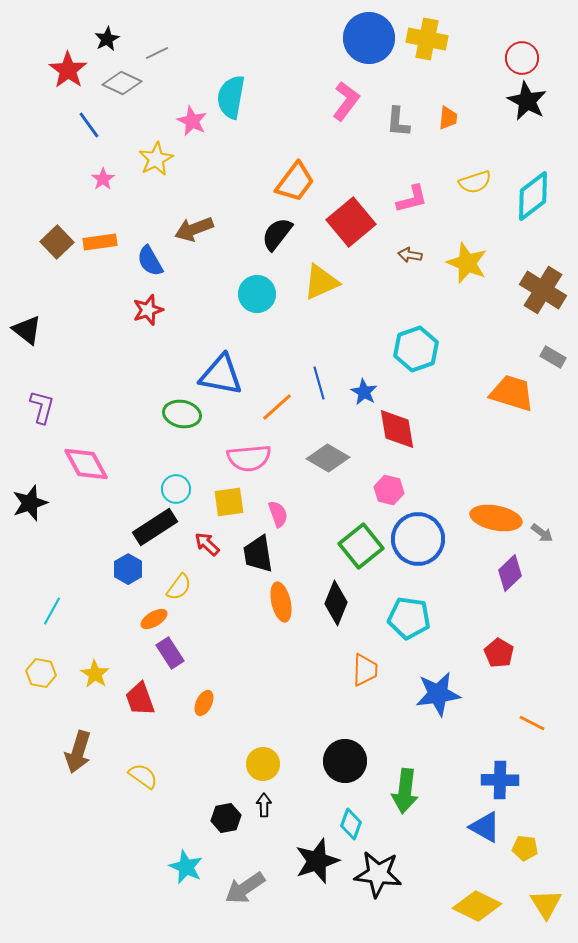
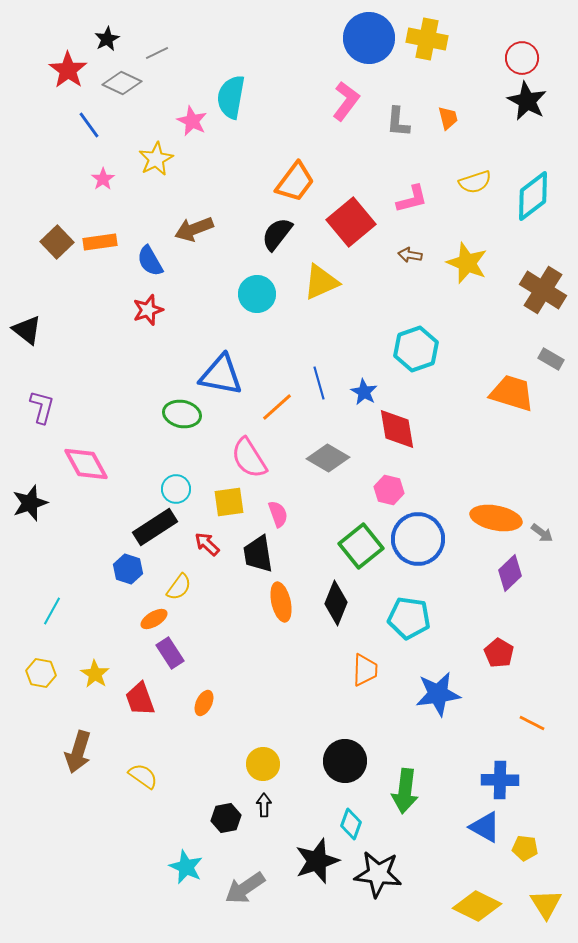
orange trapezoid at (448, 118): rotated 20 degrees counterclockwise
gray rectangle at (553, 357): moved 2 px left, 2 px down
pink semicircle at (249, 458): rotated 63 degrees clockwise
blue hexagon at (128, 569): rotated 12 degrees counterclockwise
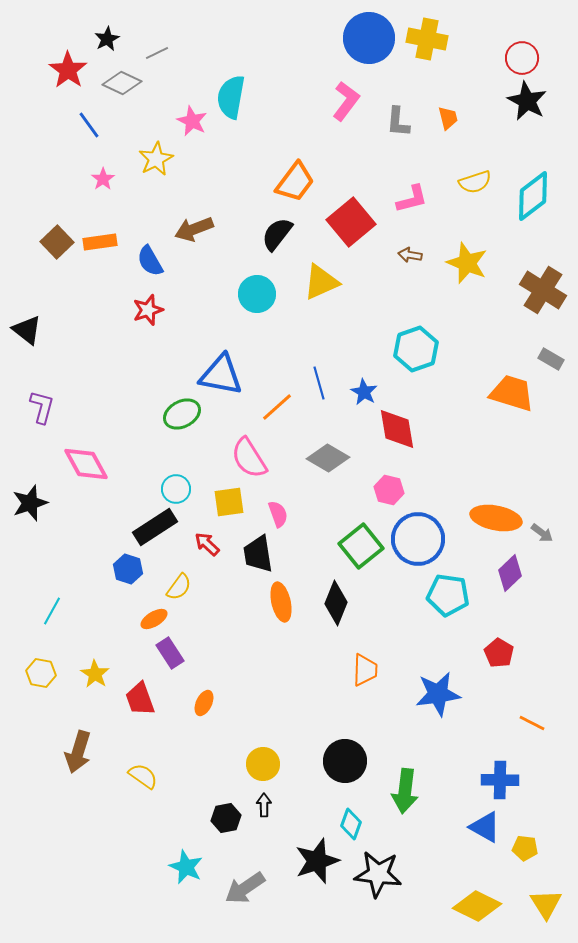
green ellipse at (182, 414): rotated 39 degrees counterclockwise
cyan pentagon at (409, 618): moved 39 px right, 23 px up
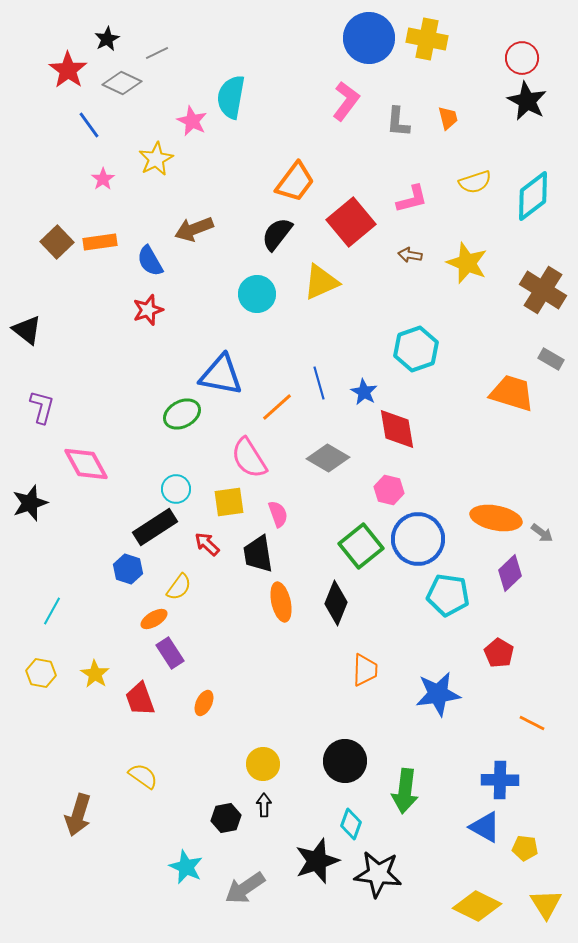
brown arrow at (78, 752): moved 63 px down
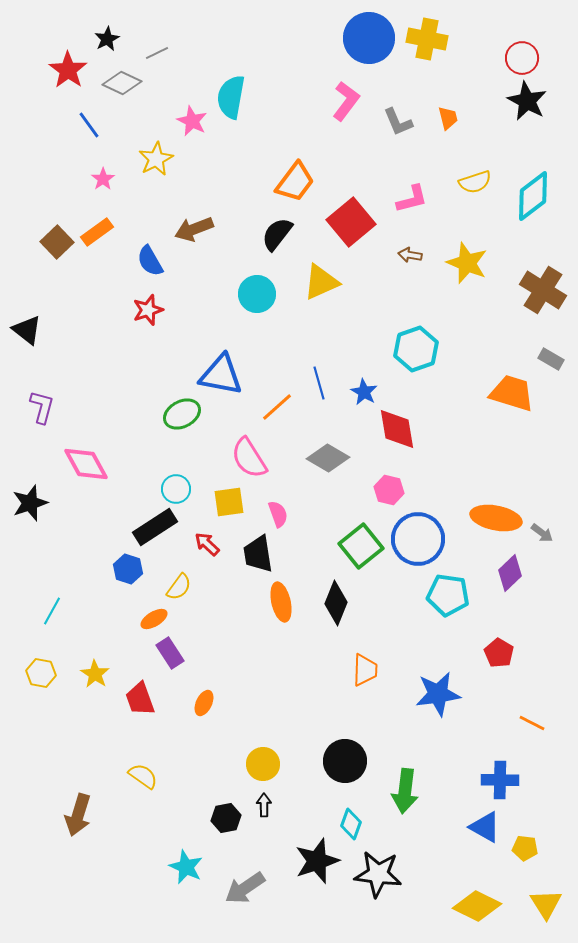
gray L-shape at (398, 122): rotated 28 degrees counterclockwise
orange rectangle at (100, 242): moved 3 px left, 10 px up; rotated 28 degrees counterclockwise
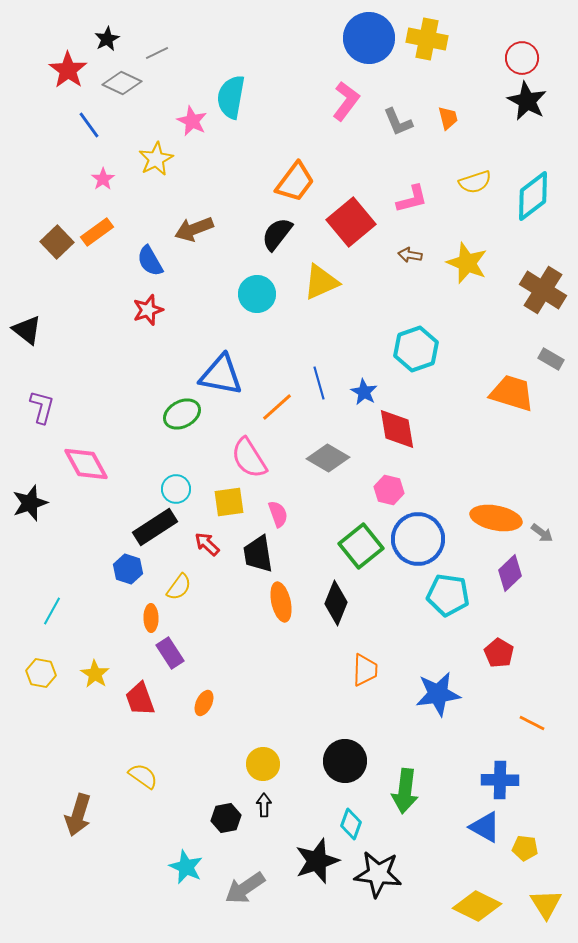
orange ellipse at (154, 619): moved 3 px left, 1 px up; rotated 60 degrees counterclockwise
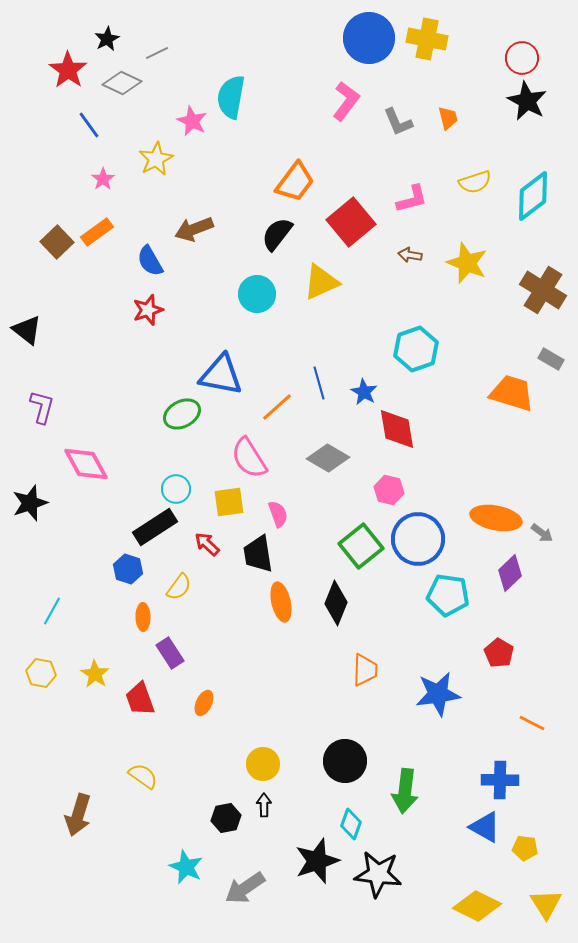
orange ellipse at (151, 618): moved 8 px left, 1 px up
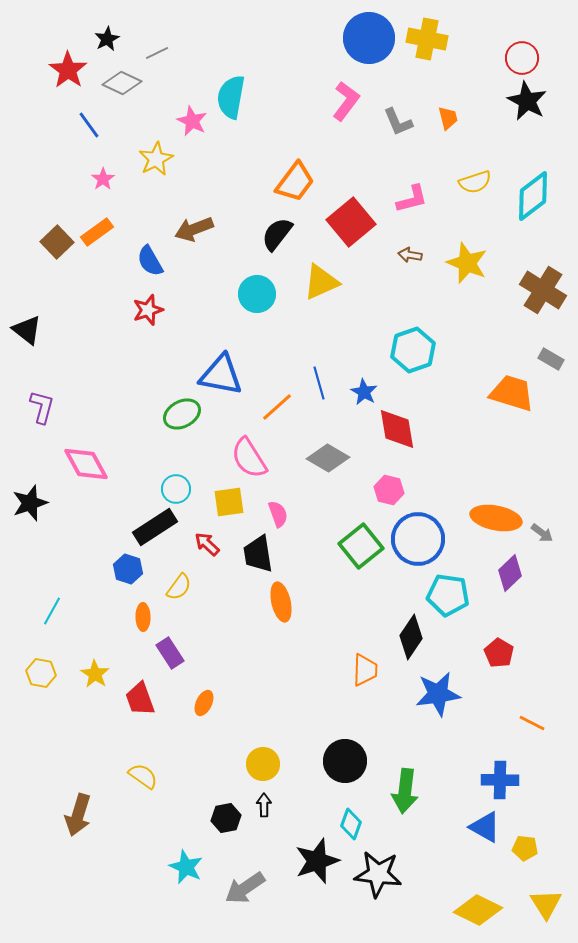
cyan hexagon at (416, 349): moved 3 px left, 1 px down
black diamond at (336, 603): moved 75 px right, 34 px down; rotated 12 degrees clockwise
yellow diamond at (477, 906): moved 1 px right, 4 px down
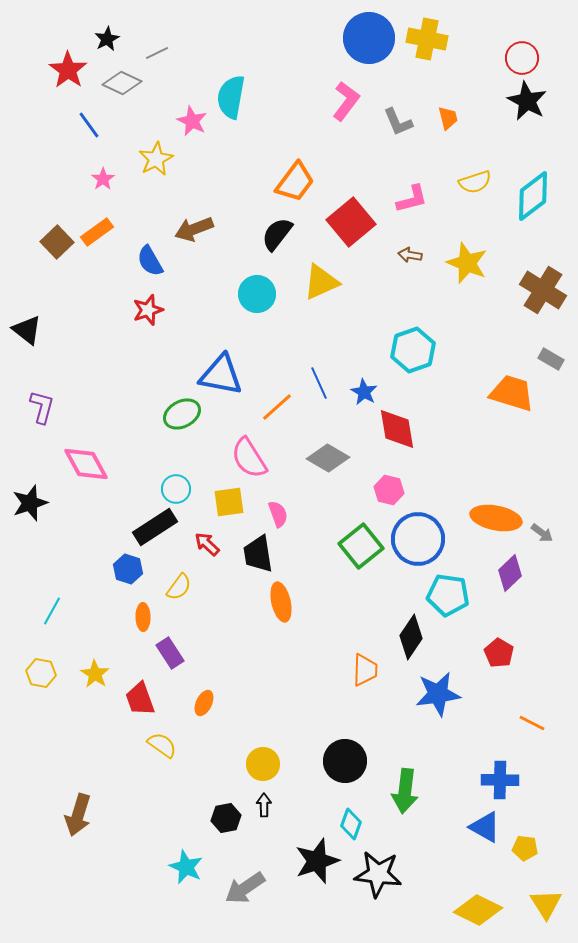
blue line at (319, 383): rotated 8 degrees counterclockwise
yellow semicircle at (143, 776): moved 19 px right, 31 px up
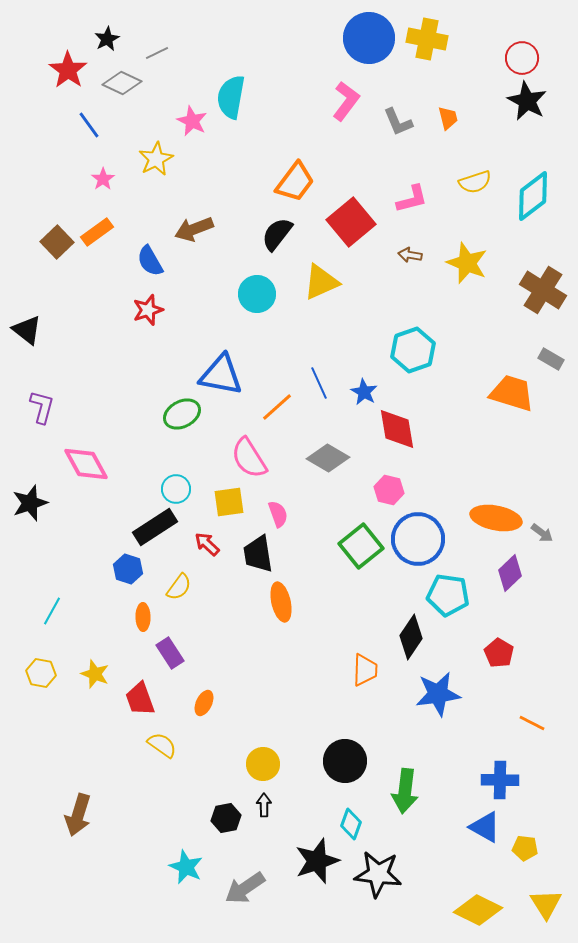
yellow star at (95, 674): rotated 12 degrees counterclockwise
